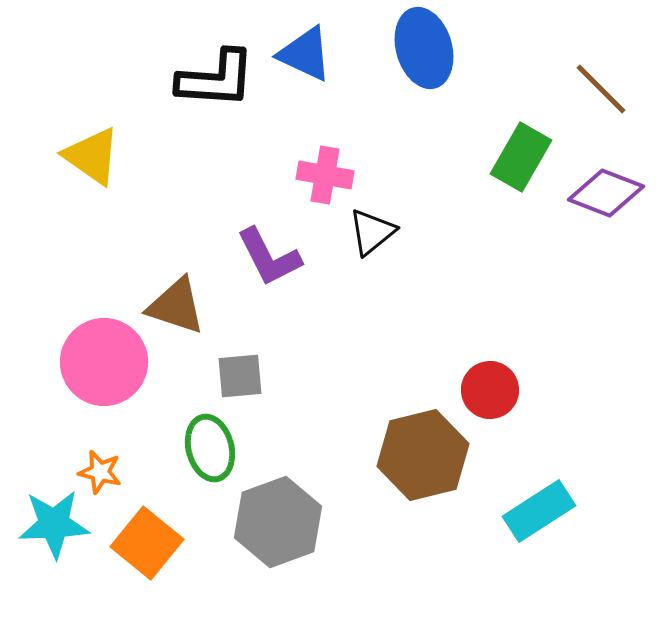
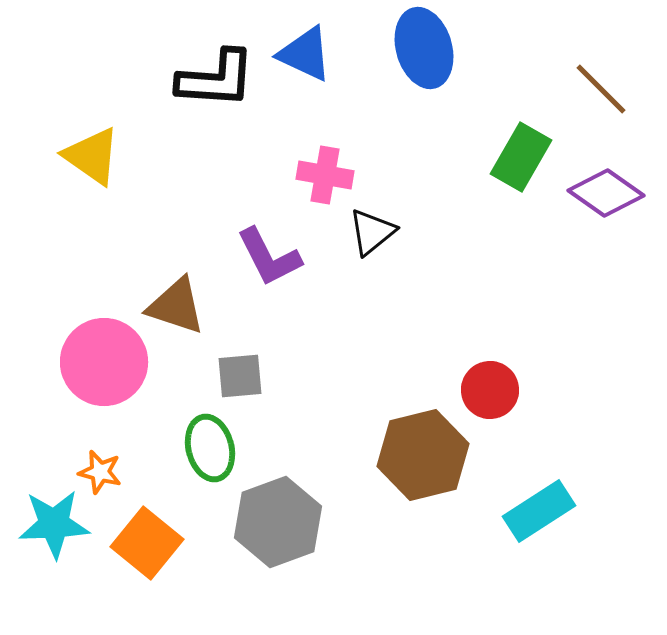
purple diamond: rotated 14 degrees clockwise
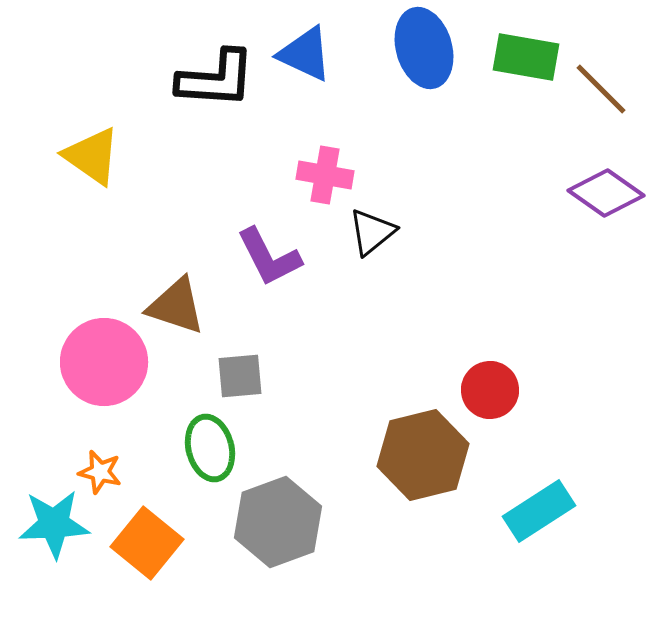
green rectangle: moved 5 px right, 100 px up; rotated 70 degrees clockwise
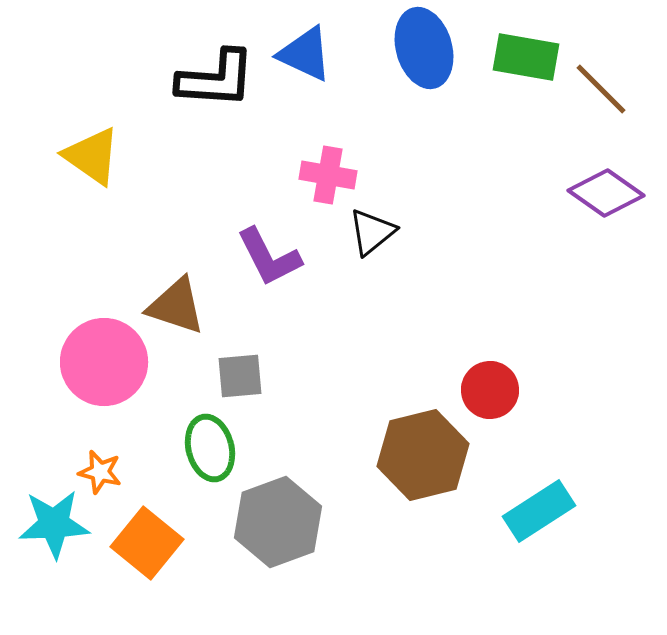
pink cross: moved 3 px right
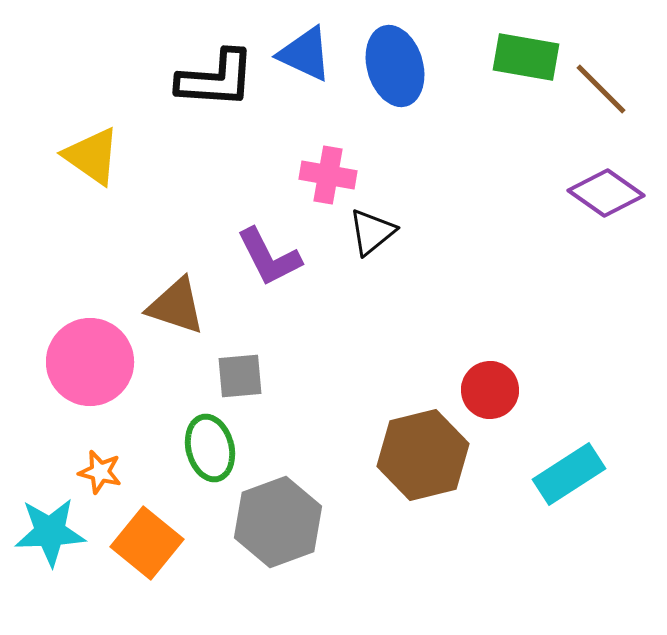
blue ellipse: moved 29 px left, 18 px down
pink circle: moved 14 px left
cyan rectangle: moved 30 px right, 37 px up
cyan star: moved 4 px left, 8 px down
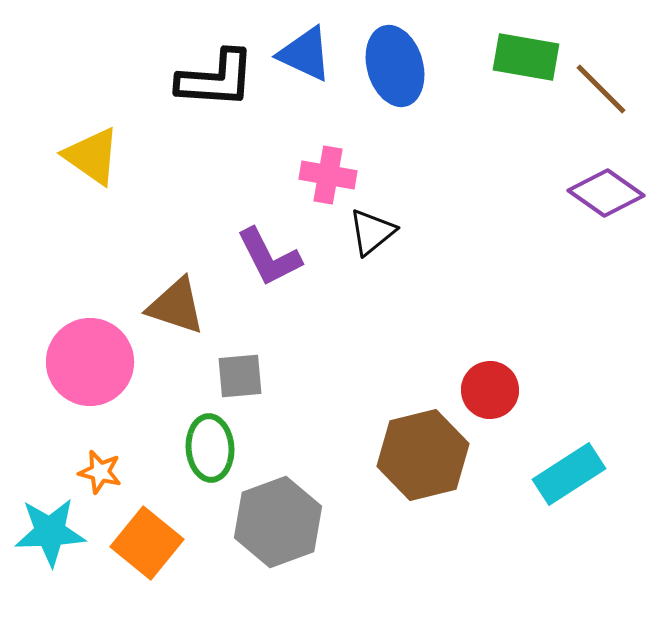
green ellipse: rotated 10 degrees clockwise
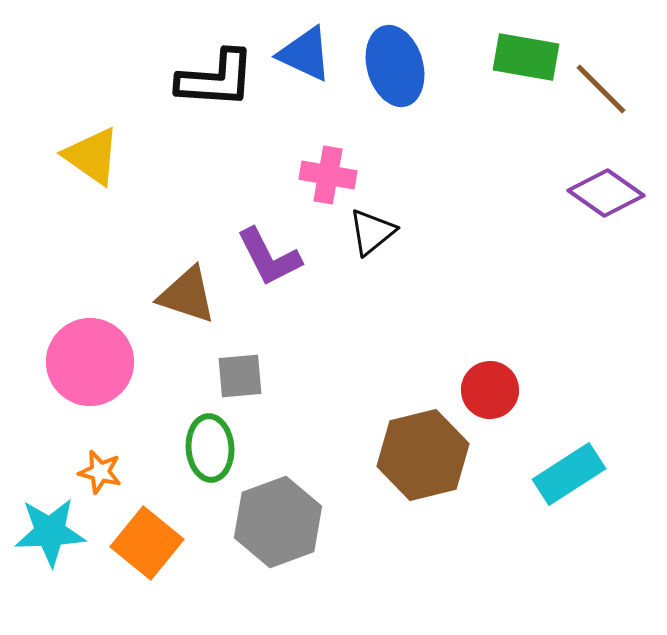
brown triangle: moved 11 px right, 11 px up
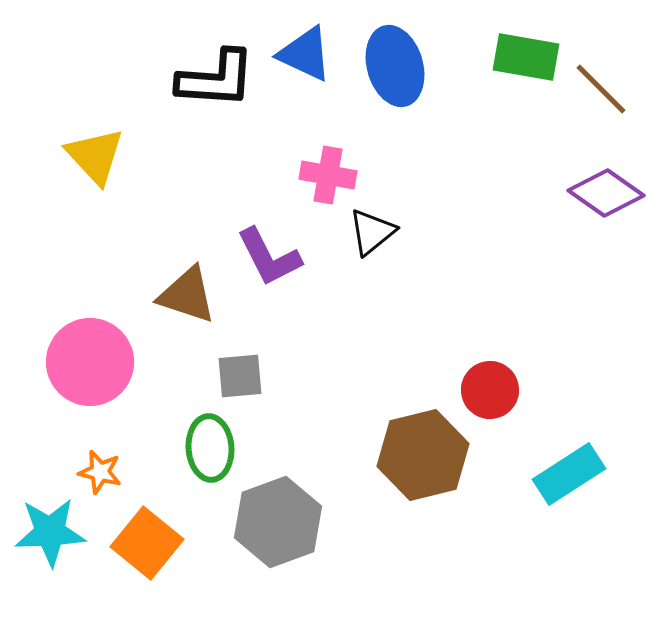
yellow triangle: moved 3 px right; rotated 12 degrees clockwise
